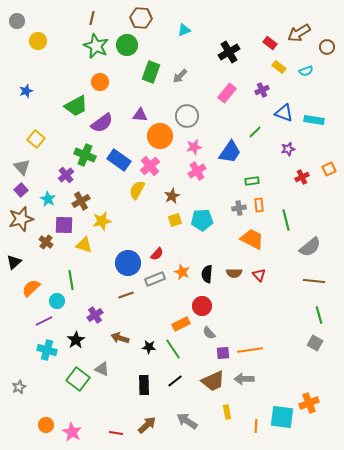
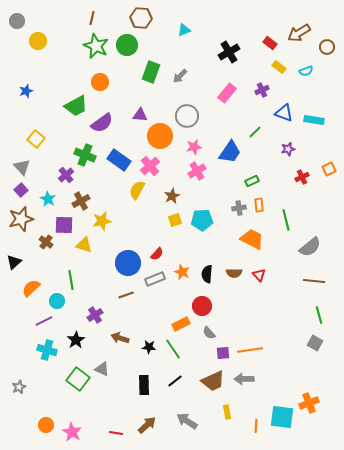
green rectangle at (252, 181): rotated 16 degrees counterclockwise
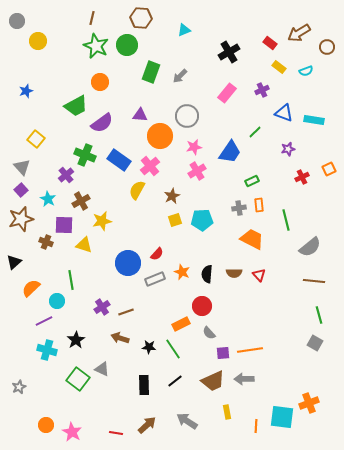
brown cross at (46, 242): rotated 16 degrees counterclockwise
brown line at (126, 295): moved 17 px down
purple cross at (95, 315): moved 7 px right, 8 px up
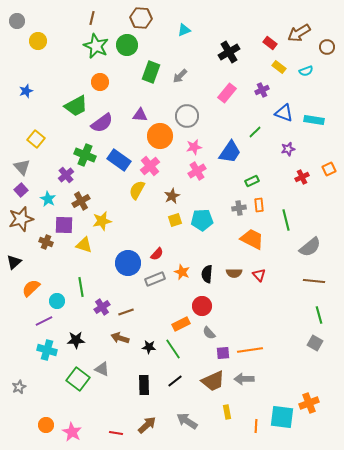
green line at (71, 280): moved 10 px right, 7 px down
black star at (76, 340): rotated 30 degrees clockwise
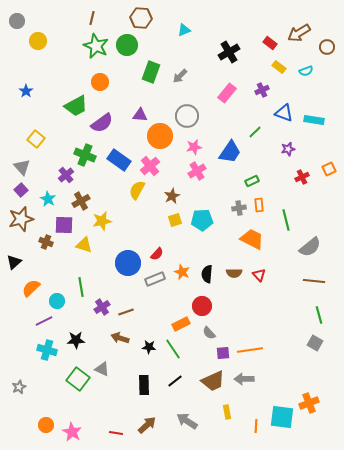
blue star at (26, 91): rotated 16 degrees counterclockwise
